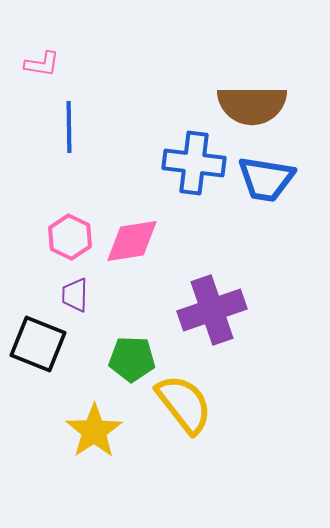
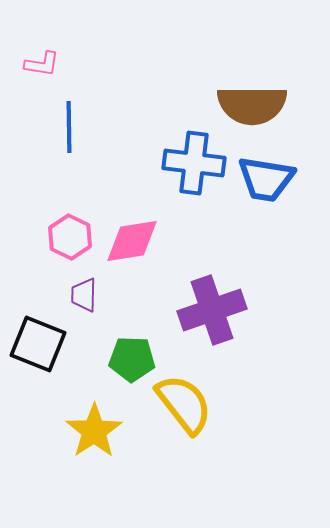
purple trapezoid: moved 9 px right
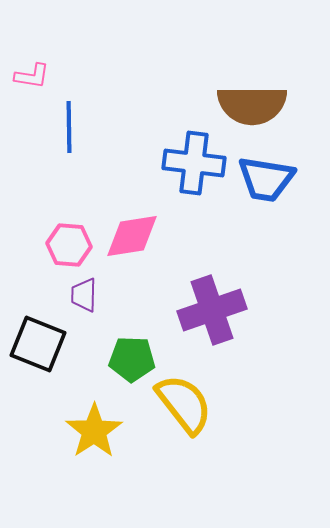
pink L-shape: moved 10 px left, 12 px down
pink hexagon: moved 1 px left, 8 px down; rotated 21 degrees counterclockwise
pink diamond: moved 5 px up
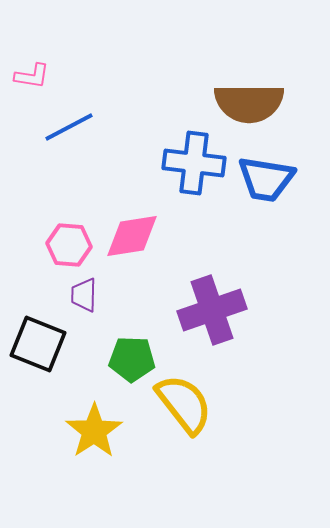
brown semicircle: moved 3 px left, 2 px up
blue line: rotated 63 degrees clockwise
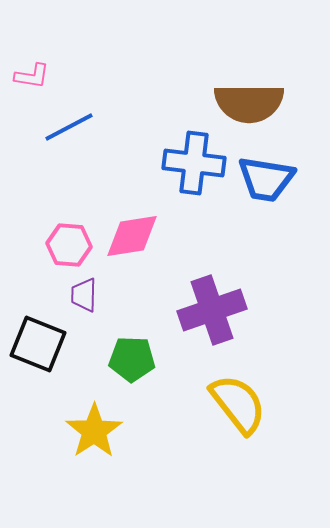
yellow semicircle: moved 54 px right
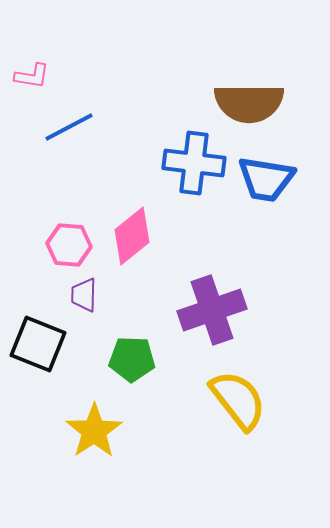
pink diamond: rotated 30 degrees counterclockwise
yellow semicircle: moved 4 px up
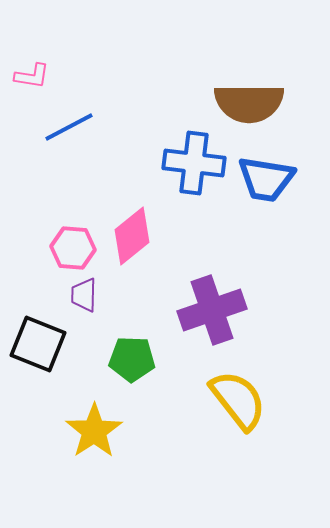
pink hexagon: moved 4 px right, 3 px down
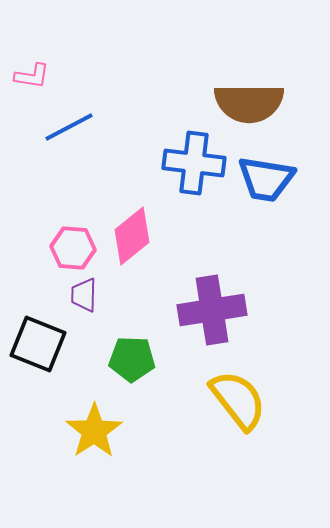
purple cross: rotated 10 degrees clockwise
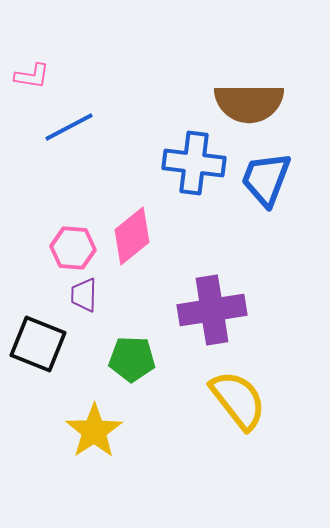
blue trapezoid: rotated 102 degrees clockwise
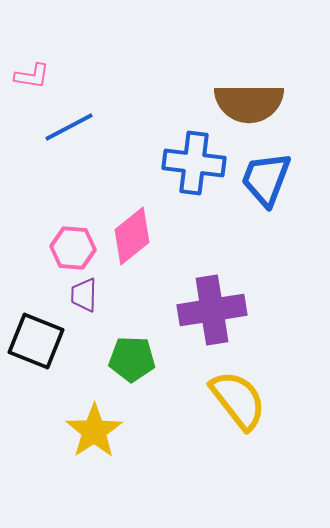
black square: moved 2 px left, 3 px up
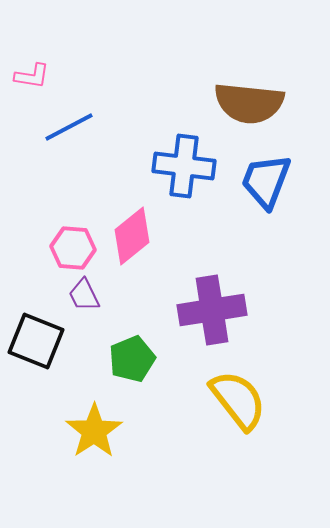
brown semicircle: rotated 6 degrees clockwise
blue cross: moved 10 px left, 3 px down
blue trapezoid: moved 2 px down
purple trapezoid: rotated 27 degrees counterclockwise
green pentagon: rotated 24 degrees counterclockwise
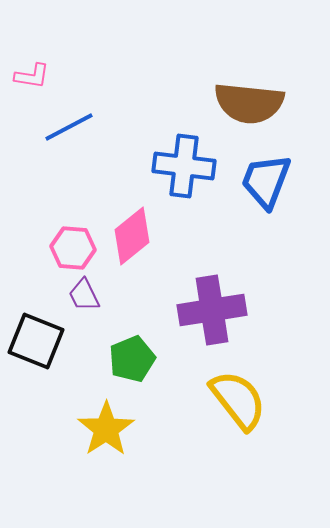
yellow star: moved 12 px right, 2 px up
